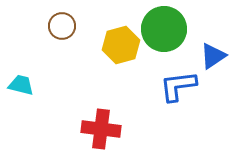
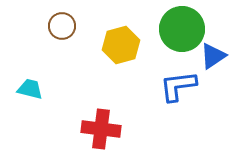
green circle: moved 18 px right
cyan trapezoid: moved 9 px right, 4 px down
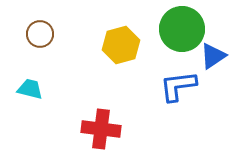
brown circle: moved 22 px left, 8 px down
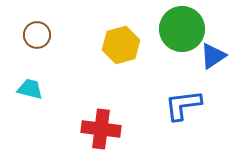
brown circle: moved 3 px left, 1 px down
blue L-shape: moved 5 px right, 19 px down
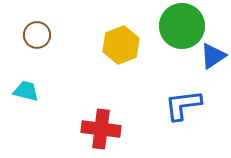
green circle: moved 3 px up
yellow hexagon: rotated 6 degrees counterclockwise
cyan trapezoid: moved 4 px left, 2 px down
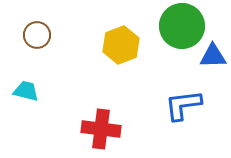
blue triangle: rotated 32 degrees clockwise
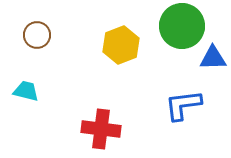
blue triangle: moved 2 px down
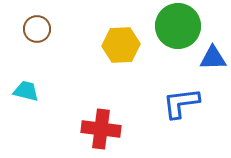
green circle: moved 4 px left
brown circle: moved 6 px up
yellow hexagon: rotated 18 degrees clockwise
blue L-shape: moved 2 px left, 2 px up
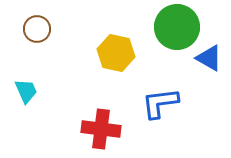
green circle: moved 1 px left, 1 px down
yellow hexagon: moved 5 px left, 8 px down; rotated 15 degrees clockwise
blue triangle: moved 4 px left; rotated 32 degrees clockwise
cyan trapezoid: rotated 52 degrees clockwise
blue L-shape: moved 21 px left
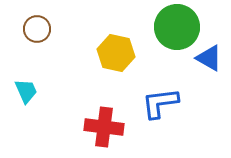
red cross: moved 3 px right, 2 px up
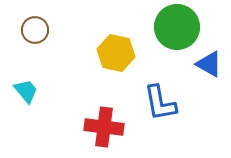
brown circle: moved 2 px left, 1 px down
blue triangle: moved 6 px down
cyan trapezoid: rotated 16 degrees counterclockwise
blue L-shape: rotated 93 degrees counterclockwise
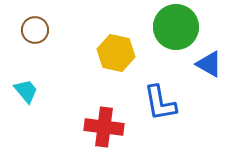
green circle: moved 1 px left
